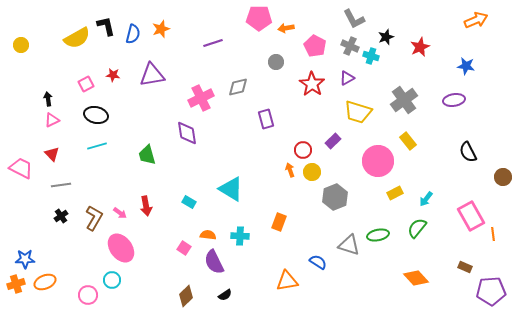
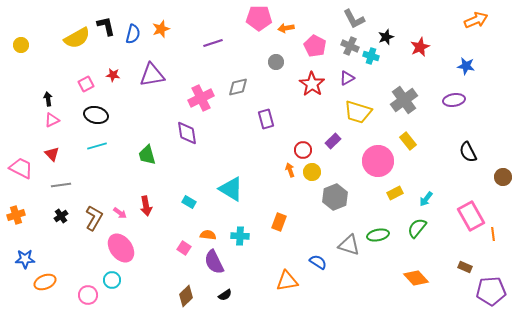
orange cross at (16, 284): moved 69 px up
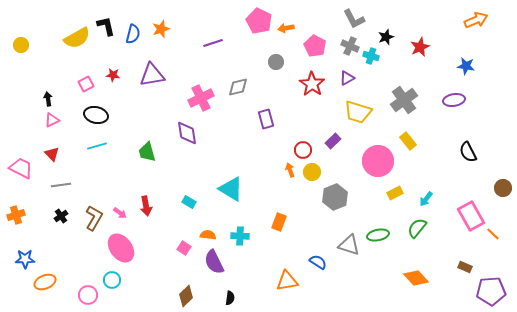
pink pentagon at (259, 18): moved 3 px down; rotated 25 degrees clockwise
green trapezoid at (147, 155): moved 3 px up
brown circle at (503, 177): moved 11 px down
orange line at (493, 234): rotated 40 degrees counterclockwise
black semicircle at (225, 295): moved 5 px right, 3 px down; rotated 48 degrees counterclockwise
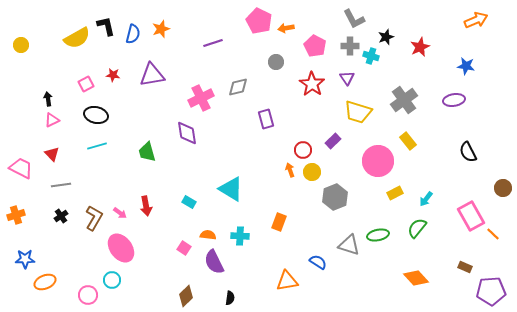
gray cross at (350, 46): rotated 24 degrees counterclockwise
purple triangle at (347, 78): rotated 35 degrees counterclockwise
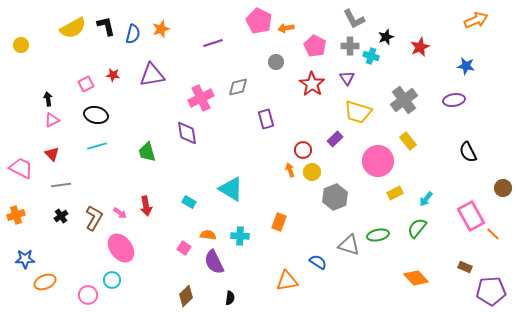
yellow semicircle at (77, 38): moved 4 px left, 10 px up
purple rectangle at (333, 141): moved 2 px right, 2 px up
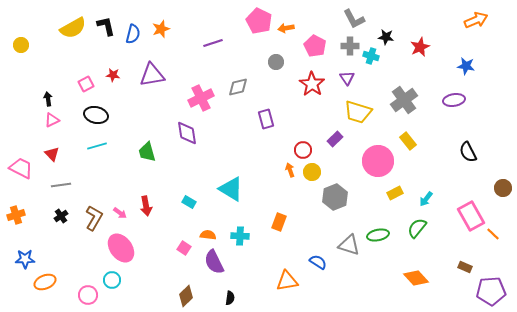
black star at (386, 37): rotated 28 degrees clockwise
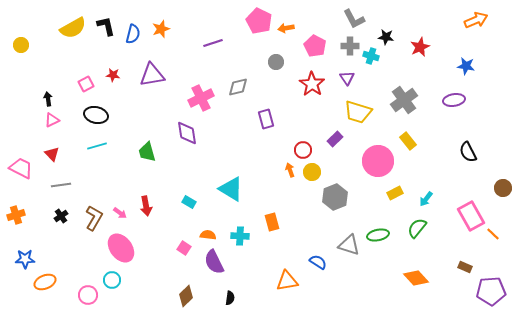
orange rectangle at (279, 222): moved 7 px left; rotated 36 degrees counterclockwise
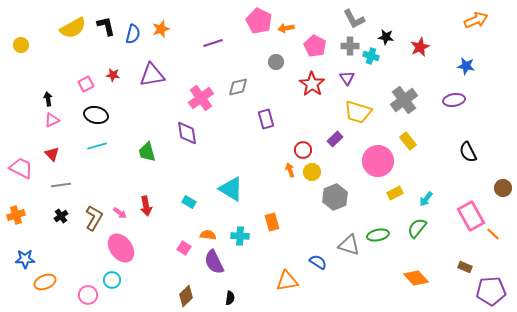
pink cross at (201, 98): rotated 10 degrees counterclockwise
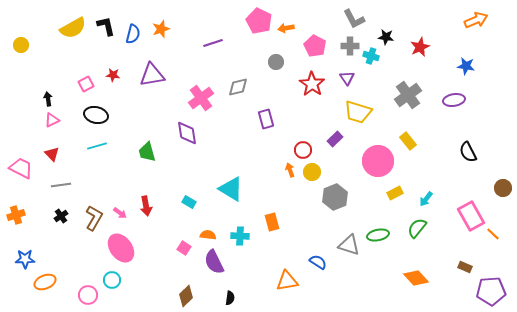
gray cross at (404, 100): moved 4 px right, 5 px up
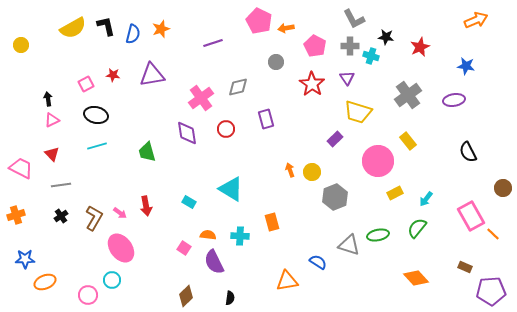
red circle at (303, 150): moved 77 px left, 21 px up
